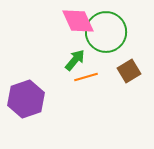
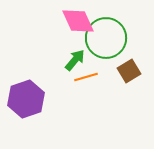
green circle: moved 6 px down
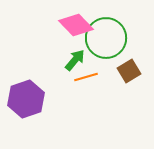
pink diamond: moved 2 px left, 4 px down; rotated 20 degrees counterclockwise
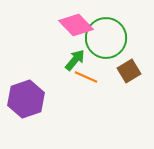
orange line: rotated 40 degrees clockwise
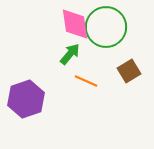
pink diamond: moved 1 px left, 1 px up; rotated 36 degrees clockwise
green circle: moved 11 px up
green arrow: moved 5 px left, 6 px up
orange line: moved 4 px down
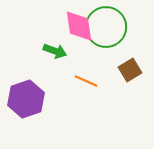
pink diamond: moved 4 px right, 2 px down
green arrow: moved 15 px left, 3 px up; rotated 70 degrees clockwise
brown square: moved 1 px right, 1 px up
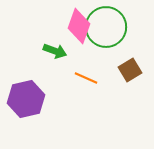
pink diamond: rotated 28 degrees clockwise
orange line: moved 3 px up
purple hexagon: rotated 6 degrees clockwise
